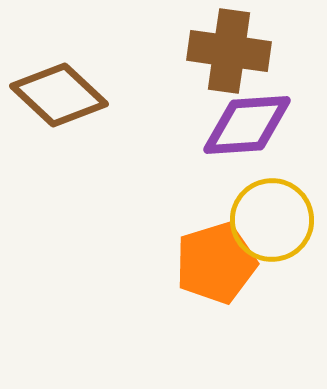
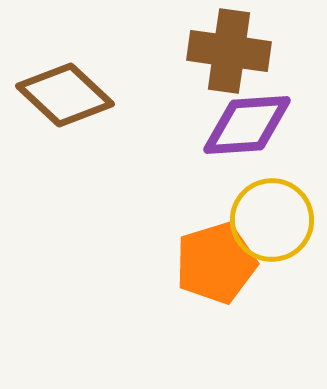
brown diamond: moved 6 px right
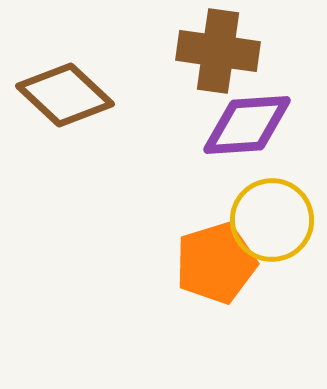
brown cross: moved 11 px left
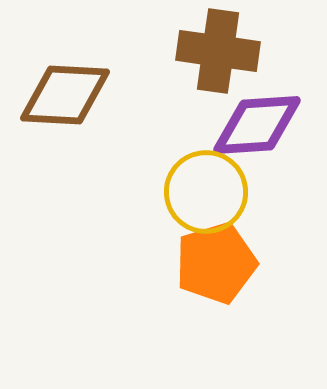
brown diamond: rotated 40 degrees counterclockwise
purple diamond: moved 10 px right
yellow circle: moved 66 px left, 28 px up
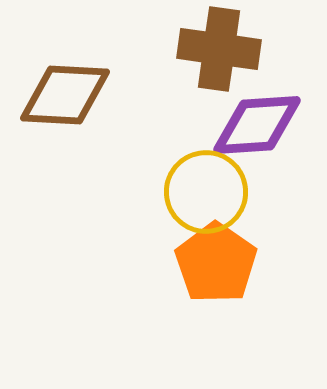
brown cross: moved 1 px right, 2 px up
orange pentagon: rotated 20 degrees counterclockwise
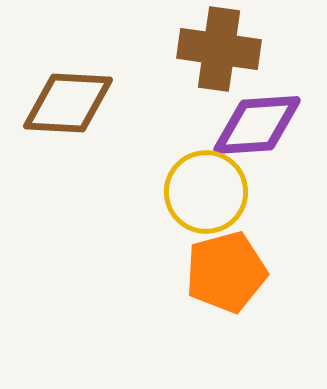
brown diamond: moved 3 px right, 8 px down
orange pentagon: moved 10 px right, 9 px down; rotated 22 degrees clockwise
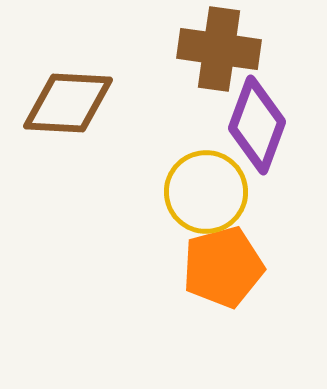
purple diamond: rotated 66 degrees counterclockwise
orange pentagon: moved 3 px left, 5 px up
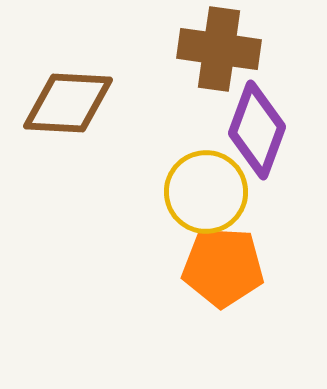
purple diamond: moved 5 px down
orange pentagon: rotated 18 degrees clockwise
